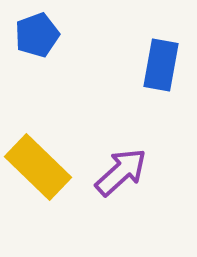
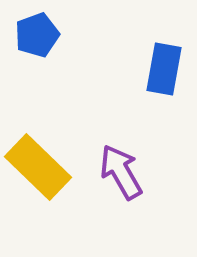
blue rectangle: moved 3 px right, 4 px down
purple arrow: rotated 78 degrees counterclockwise
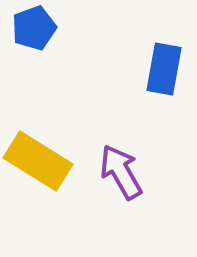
blue pentagon: moved 3 px left, 7 px up
yellow rectangle: moved 6 px up; rotated 12 degrees counterclockwise
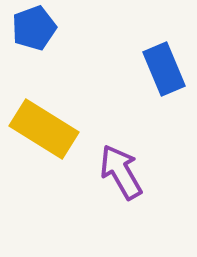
blue rectangle: rotated 33 degrees counterclockwise
yellow rectangle: moved 6 px right, 32 px up
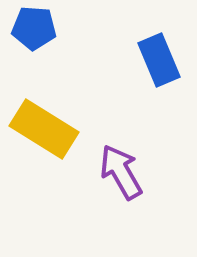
blue pentagon: rotated 24 degrees clockwise
blue rectangle: moved 5 px left, 9 px up
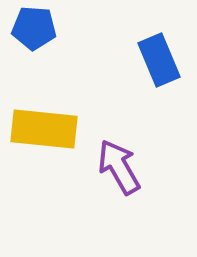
yellow rectangle: rotated 26 degrees counterclockwise
purple arrow: moved 2 px left, 5 px up
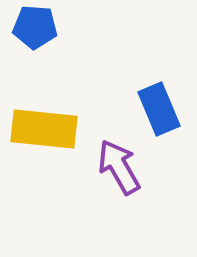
blue pentagon: moved 1 px right, 1 px up
blue rectangle: moved 49 px down
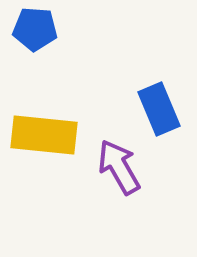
blue pentagon: moved 2 px down
yellow rectangle: moved 6 px down
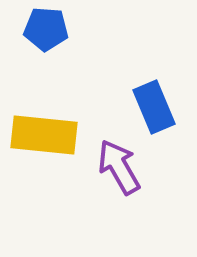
blue pentagon: moved 11 px right
blue rectangle: moved 5 px left, 2 px up
